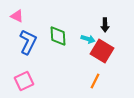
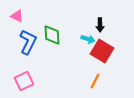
black arrow: moved 5 px left
green diamond: moved 6 px left, 1 px up
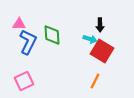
pink triangle: moved 2 px right, 8 px down; rotated 24 degrees counterclockwise
cyan arrow: moved 2 px right
